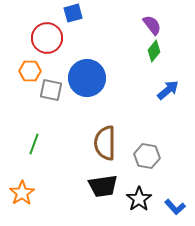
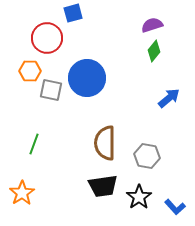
purple semicircle: rotated 70 degrees counterclockwise
blue arrow: moved 1 px right, 8 px down
black star: moved 2 px up
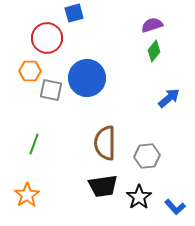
blue square: moved 1 px right
gray hexagon: rotated 15 degrees counterclockwise
orange star: moved 5 px right, 2 px down
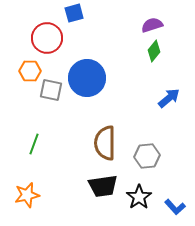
orange star: rotated 20 degrees clockwise
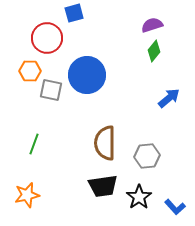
blue circle: moved 3 px up
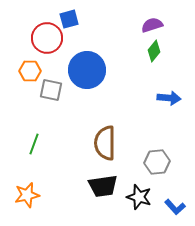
blue square: moved 5 px left, 6 px down
blue circle: moved 5 px up
blue arrow: rotated 45 degrees clockwise
gray hexagon: moved 10 px right, 6 px down
black star: rotated 20 degrees counterclockwise
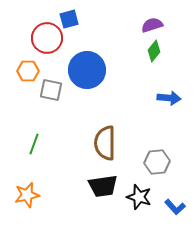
orange hexagon: moved 2 px left
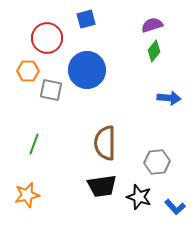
blue square: moved 17 px right
black trapezoid: moved 1 px left
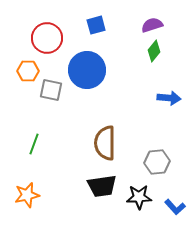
blue square: moved 10 px right, 6 px down
black star: rotated 20 degrees counterclockwise
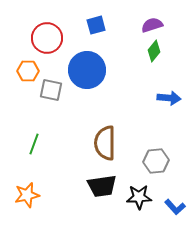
gray hexagon: moved 1 px left, 1 px up
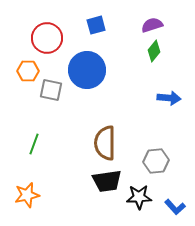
black trapezoid: moved 5 px right, 5 px up
